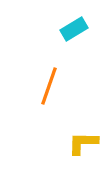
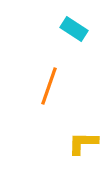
cyan rectangle: rotated 64 degrees clockwise
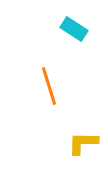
orange line: rotated 36 degrees counterclockwise
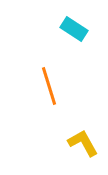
yellow L-shape: rotated 60 degrees clockwise
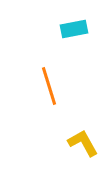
cyan rectangle: rotated 44 degrees counterclockwise
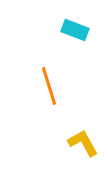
cyan rectangle: moved 1 px right, 1 px down; rotated 32 degrees clockwise
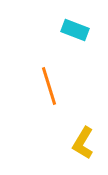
yellow L-shape: rotated 120 degrees counterclockwise
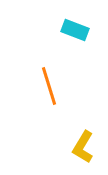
yellow L-shape: moved 4 px down
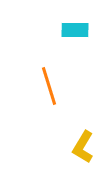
cyan rectangle: rotated 20 degrees counterclockwise
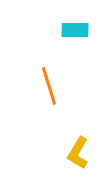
yellow L-shape: moved 5 px left, 6 px down
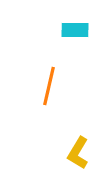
orange line: rotated 30 degrees clockwise
